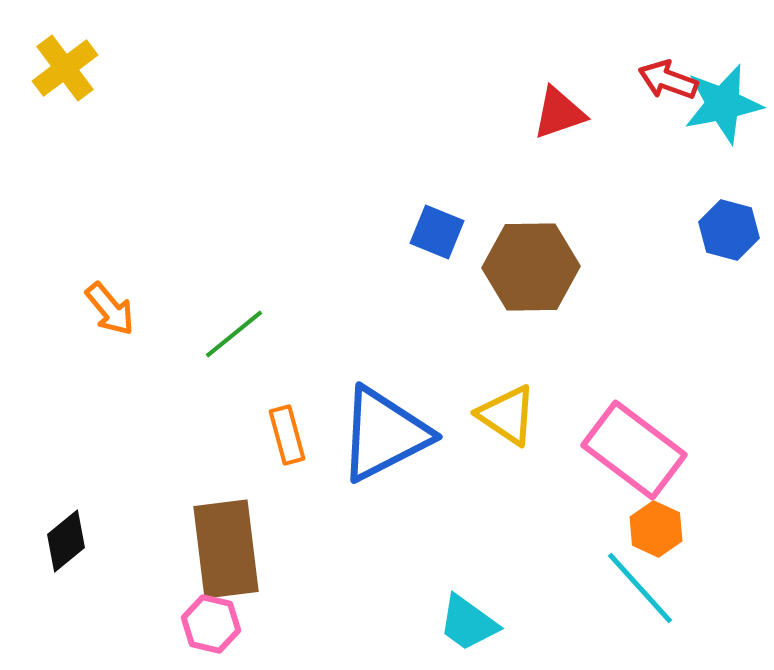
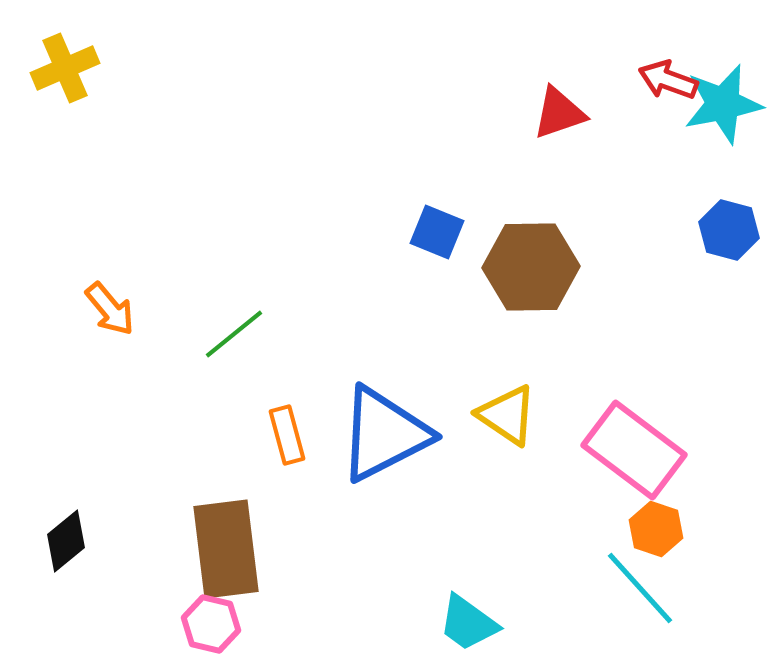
yellow cross: rotated 14 degrees clockwise
orange hexagon: rotated 6 degrees counterclockwise
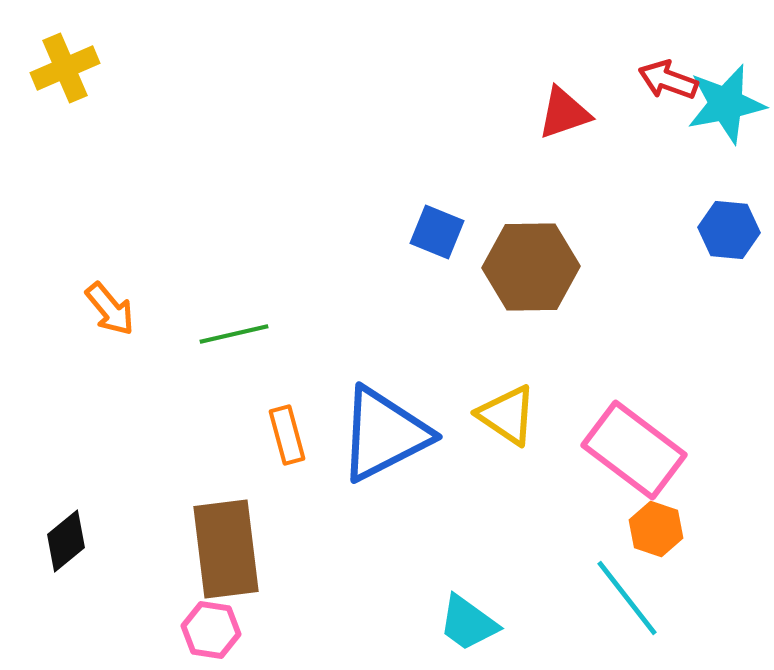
cyan star: moved 3 px right
red triangle: moved 5 px right
blue hexagon: rotated 10 degrees counterclockwise
green line: rotated 26 degrees clockwise
cyan line: moved 13 px left, 10 px down; rotated 4 degrees clockwise
pink hexagon: moved 6 px down; rotated 4 degrees counterclockwise
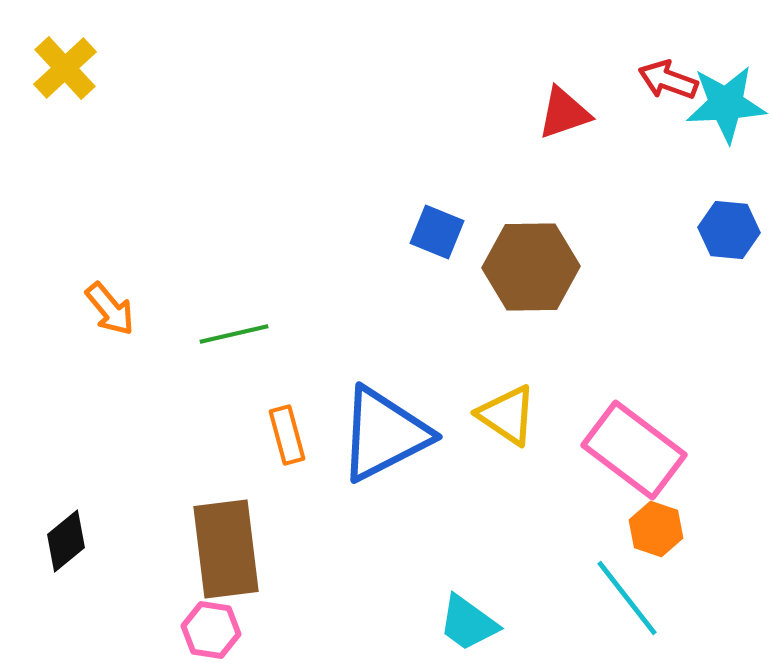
yellow cross: rotated 20 degrees counterclockwise
cyan star: rotated 8 degrees clockwise
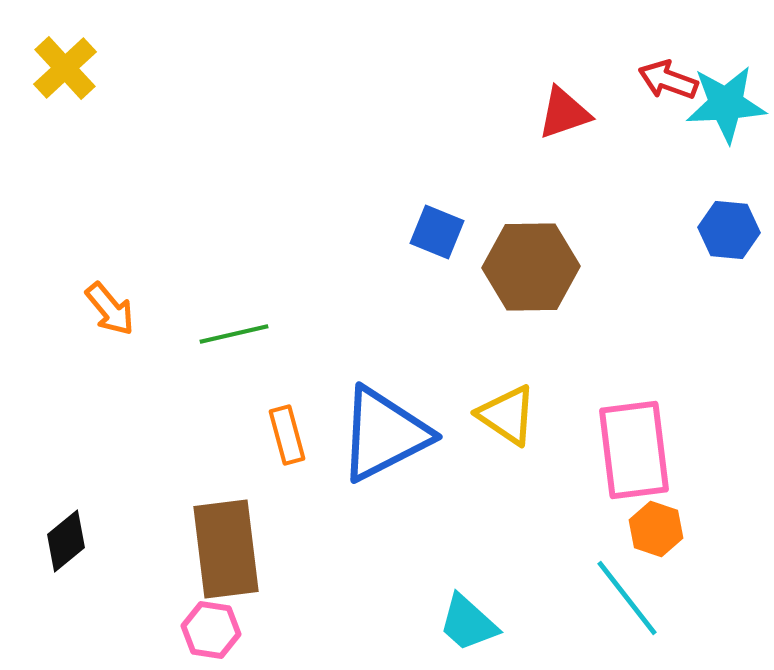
pink rectangle: rotated 46 degrees clockwise
cyan trapezoid: rotated 6 degrees clockwise
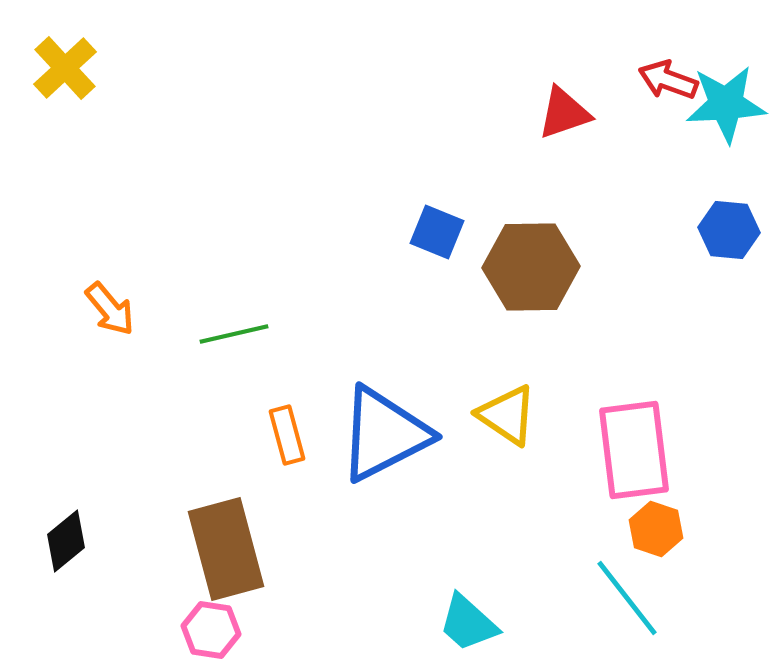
brown rectangle: rotated 8 degrees counterclockwise
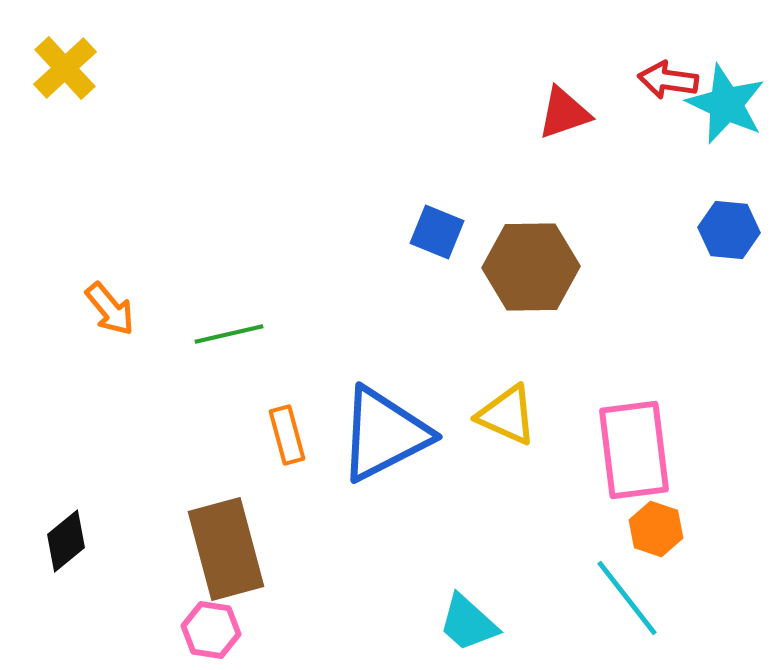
red arrow: rotated 12 degrees counterclockwise
cyan star: rotated 28 degrees clockwise
green line: moved 5 px left
yellow triangle: rotated 10 degrees counterclockwise
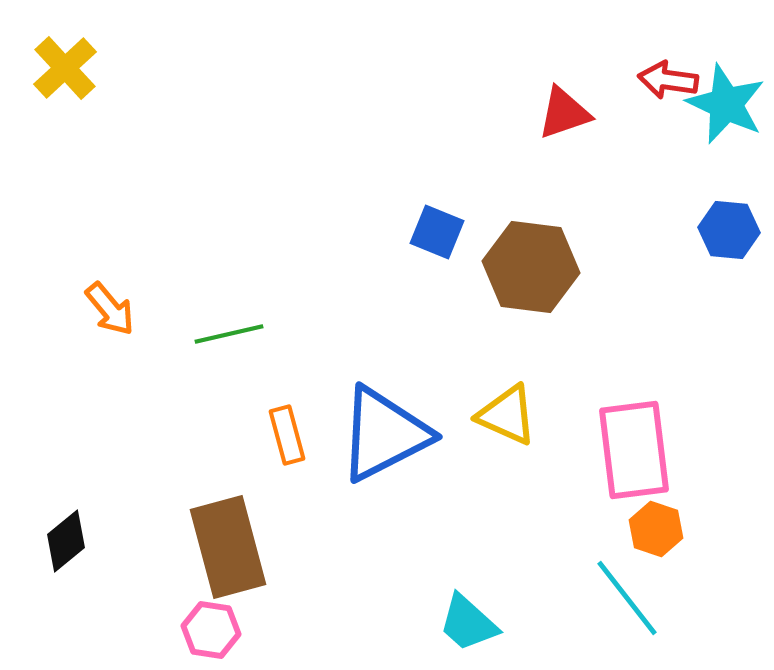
brown hexagon: rotated 8 degrees clockwise
brown rectangle: moved 2 px right, 2 px up
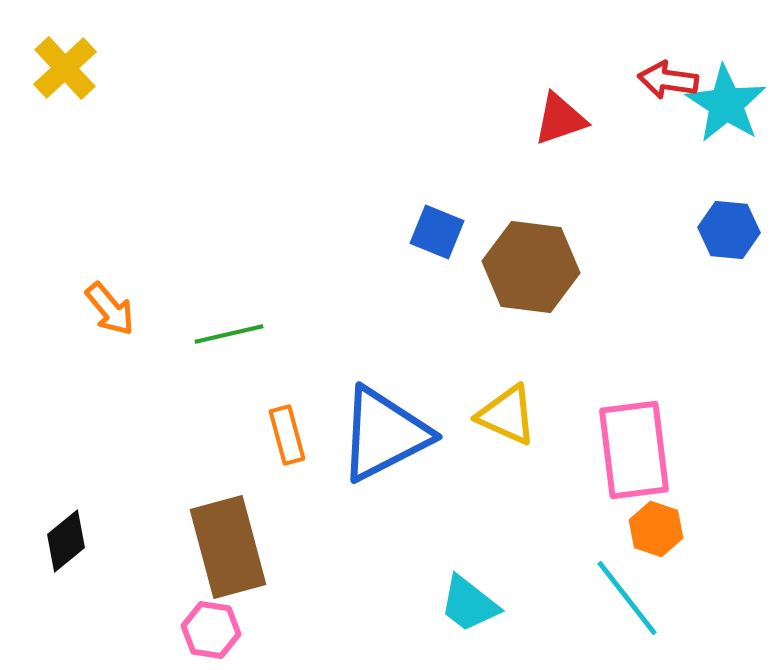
cyan star: rotated 8 degrees clockwise
red triangle: moved 4 px left, 6 px down
cyan trapezoid: moved 1 px right, 19 px up; rotated 4 degrees counterclockwise
